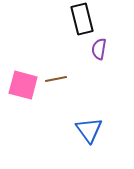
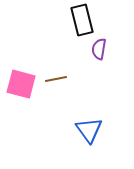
black rectangle: moved 1 px down
pink square: moved 2 px left, 1 px up
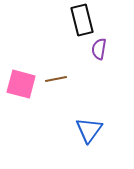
blue triangle: rotated 12 degrees clockwise
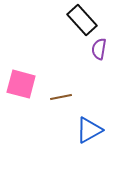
black rectangle: rotated 28 degrees counterclockwise
brown line: moved 5 px right, 18 px down
blue triangle: rotated 24 degrees clockwise
